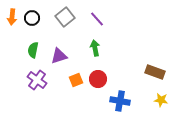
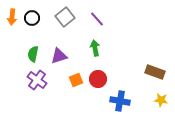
green semicircle: moved 4 px down
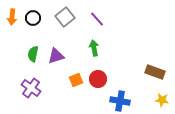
black circle: moved 1 px right
green arrow: moved 1 px left
purple triangle: moved 3 px left
purple cross: moved 6 px left, 8 px down
yellow star: moved 1 px right
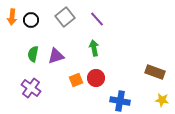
black circle: moved 2 px left, 2 px down
red circle: moved 2 px left, 1 px up
